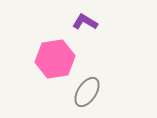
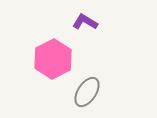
pink hexagon: moved 2 px left; rotated 18 degrees counterclockwise
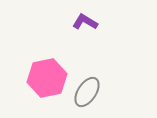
pink hexagon: moved 6 px left, 19 px down; rotated 15 degrees clockwise
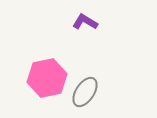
gray ellipse: moved 2 px left
